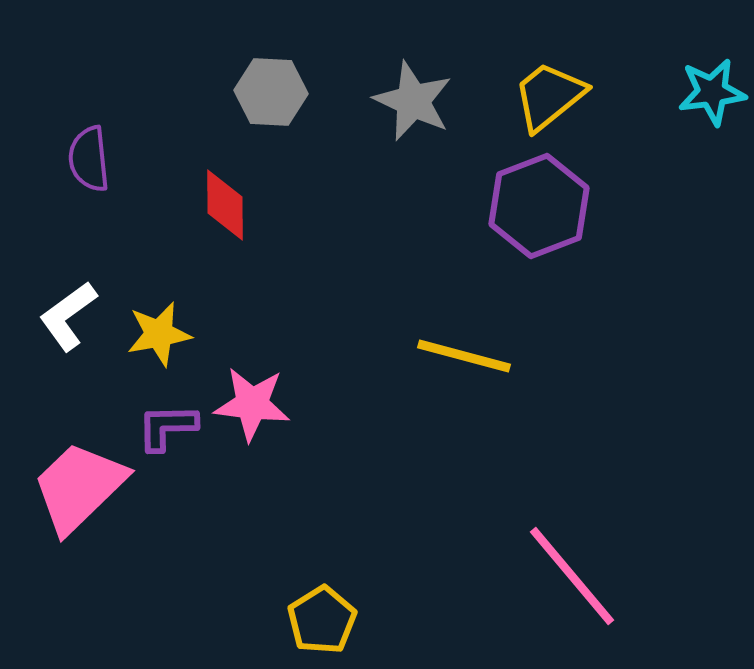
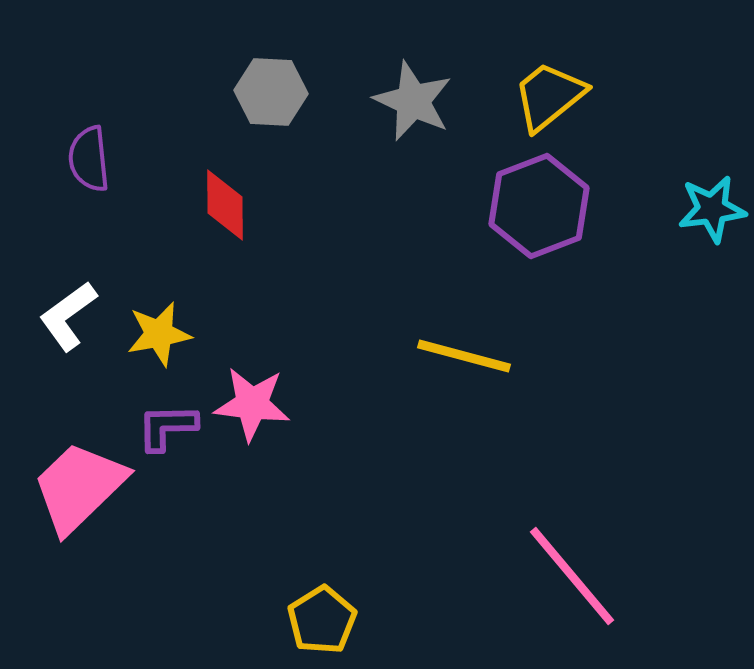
cyan star: moved 117 px down
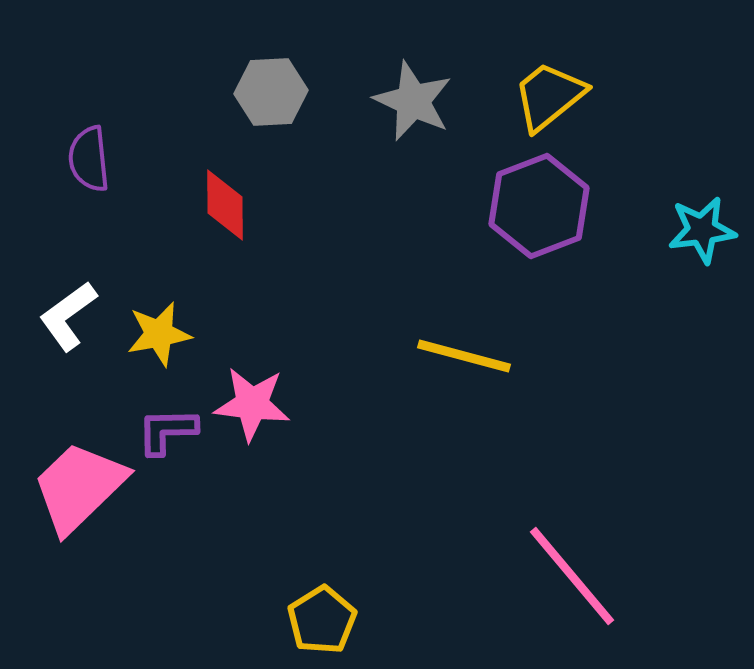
gray hexagon: rotated 6 degrees counterclockwise
cyan star: moved 10 px left, 21 px down
purple L-shape: moved 4 px down
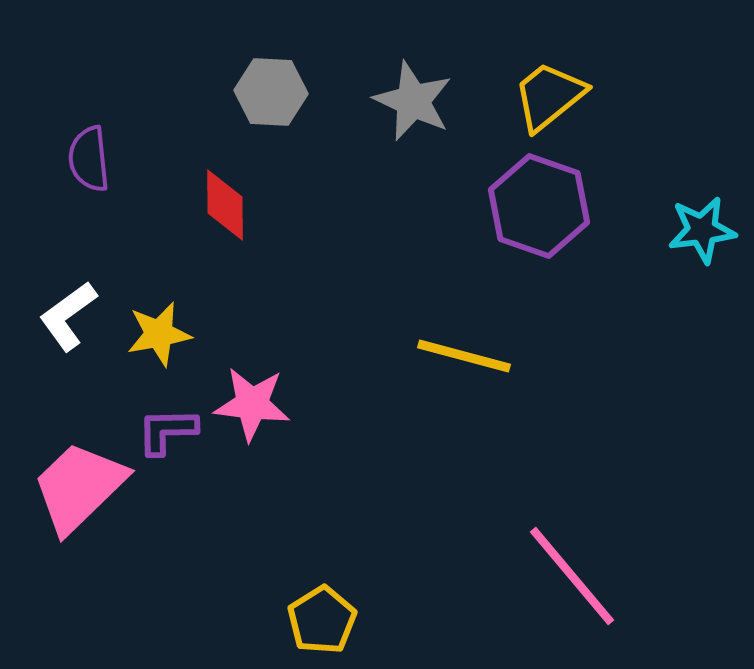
gray hexagon: rotated 6 degrees clockwise
purple hexagon: rotated 20 degrees counterclockwise
